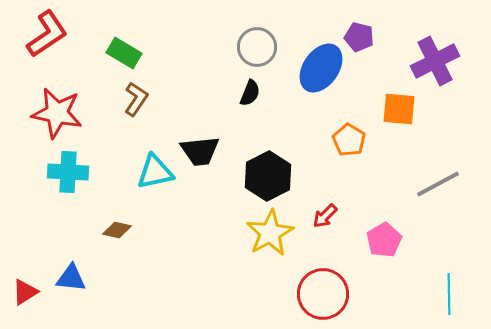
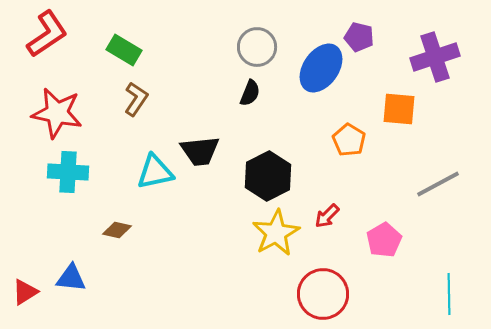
green rectangle: moved 3 px up
purple cross: moved 4 px up; rotated 9 degrees clockwise
red arrow: moved 2 px right
yellow star: moved 6 px right
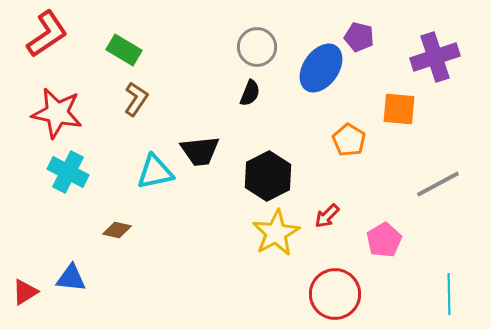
cyan cross: rotated 24 degrees clockwise
red circle: moved 12 px right
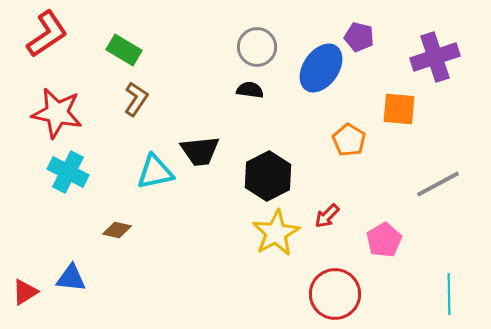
black semicircle: moved 3 px up; rotated 104 degrees counterclockwise
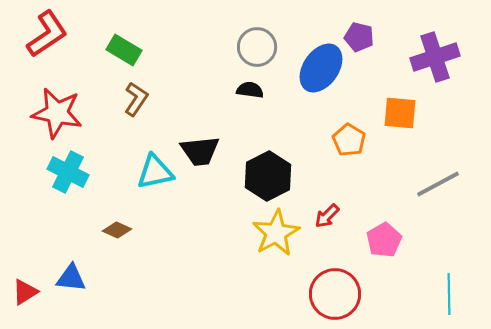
orange square: moved 1 px right, 4 px down
brown diamond: rotated 12 degrees clockwise
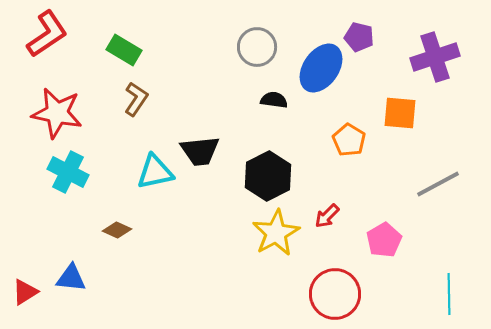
black semicircle: moved 24 px right, 10 px down
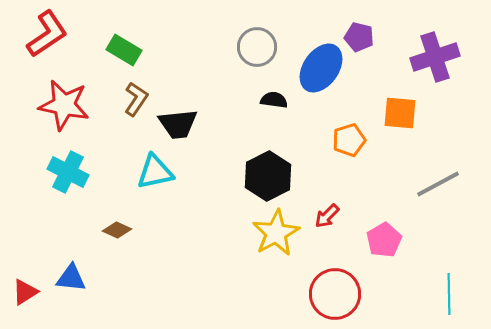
red star: moved 7 px right, 8 px up
orange pentagon: rotated 24 degrees clockwise
black trapezoid: moved 22 px left, 27 px up
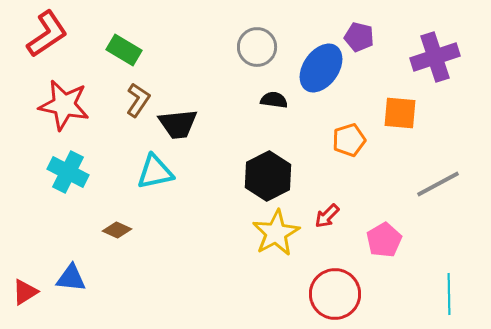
brown L-shape: moved 2 px right, 1 px down
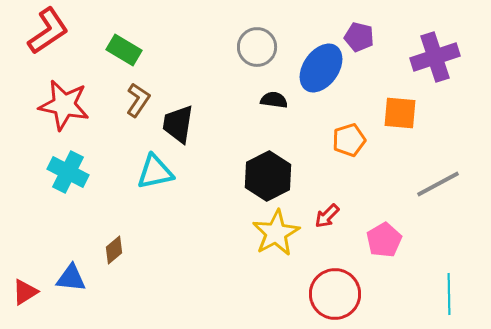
red L-shape: moved 1 px right, 3 px up
black trapezoid: rotated 105 degrees clockwise
brown diamond: moved 3 px left, 20 px down; rotated 64 degrees counterclockwise
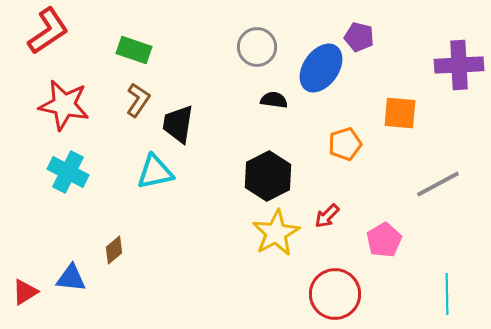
green rectangle: moved 10 px right; rotated 12 degrees counterclockwise
purple cross: moved 24 px right, 8 px down; rotated 15 degrees clockwise
orange pentagon: moved 4 px left, 4 px down
cyan line: moved 2 px left
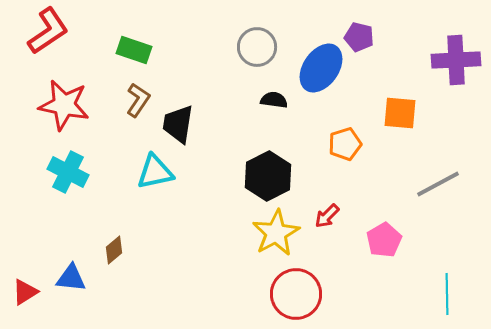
purple cross: moved 3 px left, 5 px up
red circle: moved 39 px left
